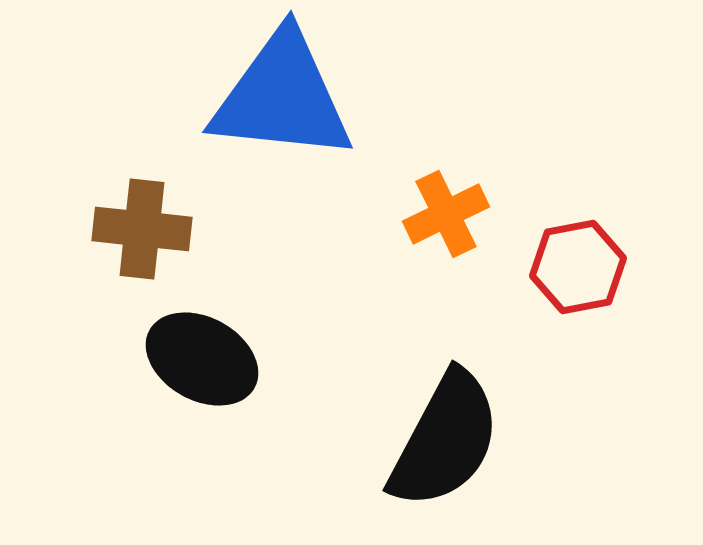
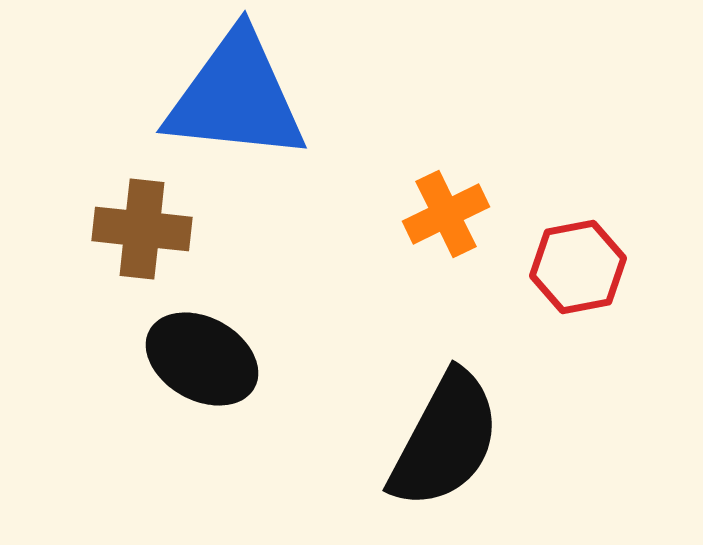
blue triangle: moved 46 px left
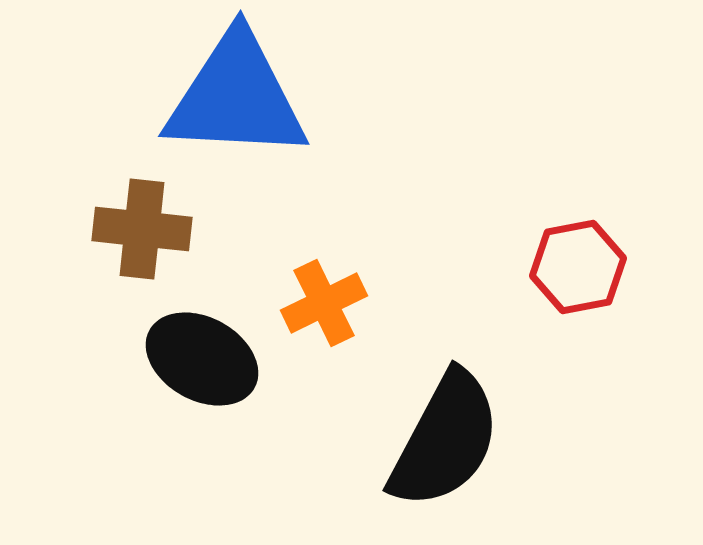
blue triangle: rotated 3 degrees counterclockwise
orange cross: moved 122 px left, 89 px down
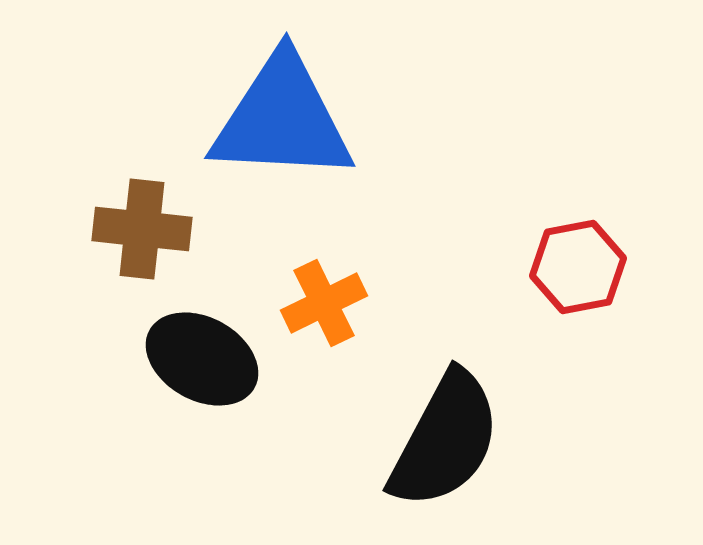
blue triangle: moved 46 px right, 22 px down
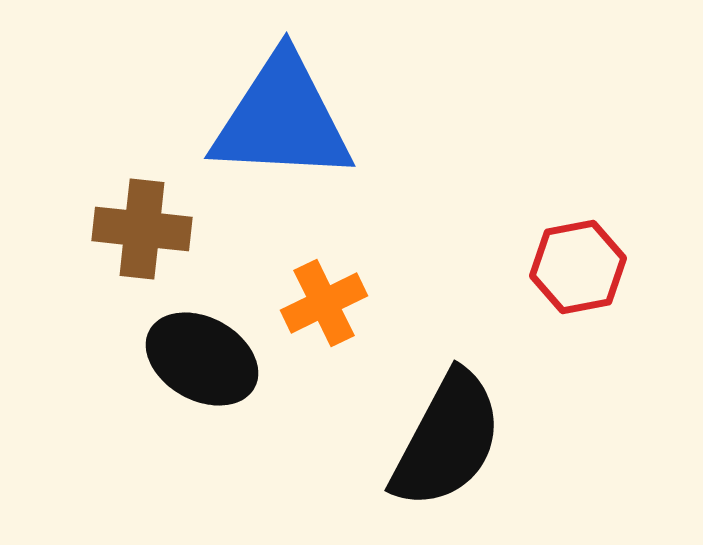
black semicircle: moved 2 px right
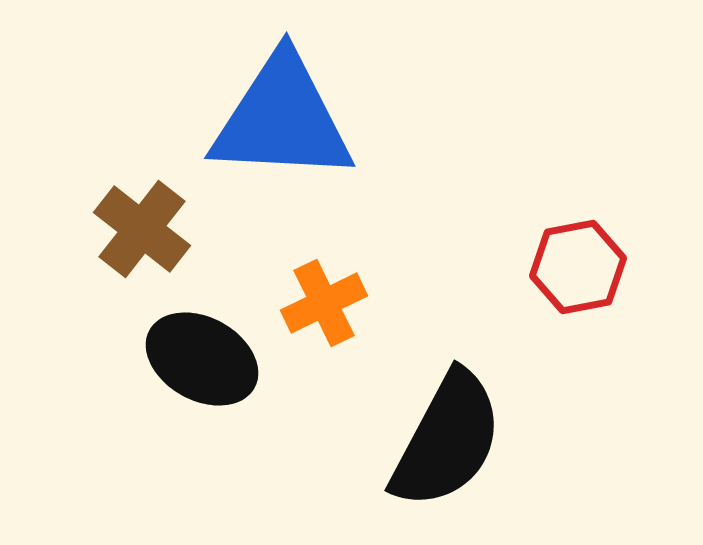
brown cross: rotated 32 degrees clockwise
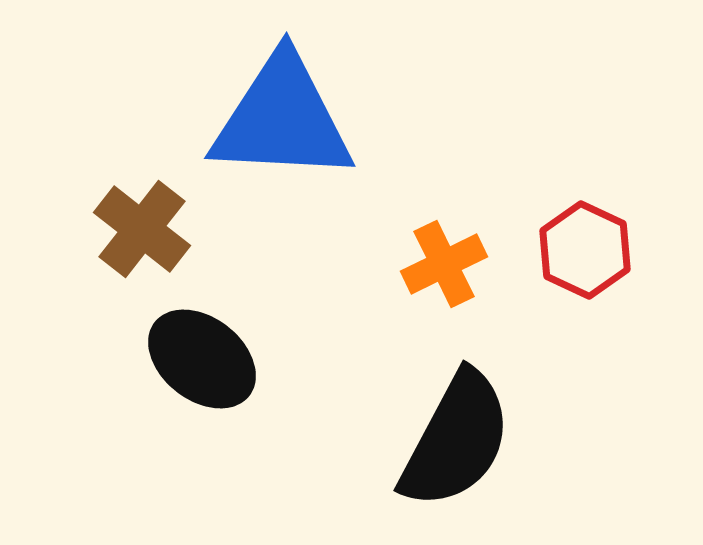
red hexagon: moved 7 px right, 17 px up; rotated 24 degrees counterclockwise
orange cross: moved 120 px right, 39 px up
black ellipse: rotated 9 degrees clockwise
black semicircle: moved 9 px right
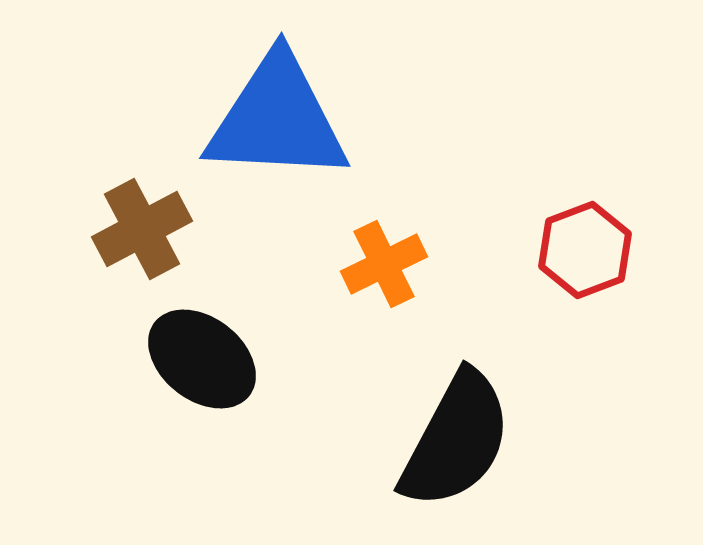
blue triangle: moved 5 px left
brown cross: rotated 24 degrees clockwise
red hexagon: rotated 14 degrees clockwise
orange cross: moved 60 px left
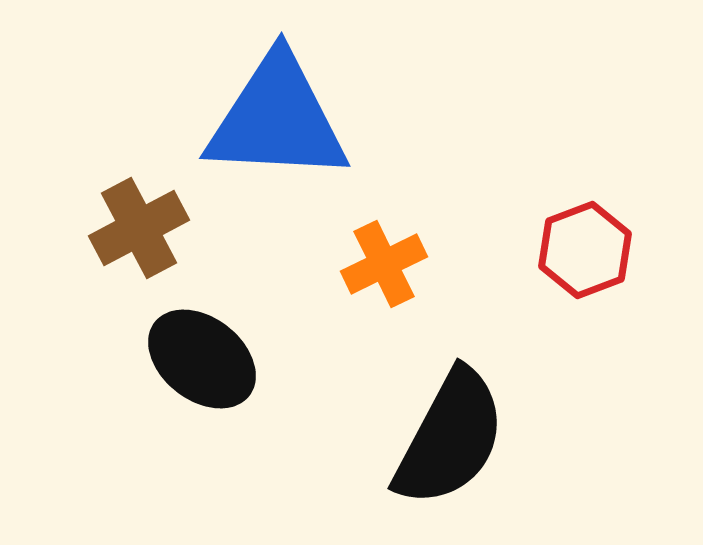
brown cross: moved 3 px left, 1 px up
black semicircle: moved 6 px left, 2 px up
